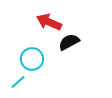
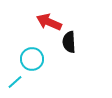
black semicircle: rotated 65 degrees counterclockwise
cyan line: moved 3 px left
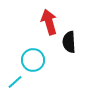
red arrow: rotated 50 degrees clockwise
cyan circle: moved 1 px right, 1 px down
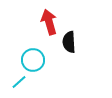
cyan line: moved 4 px right
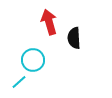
black semicircle: moved 5 px right, 4 px up
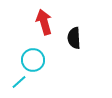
red arrow: moved 5 px left
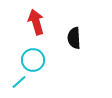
red arrow: moved 8 px left
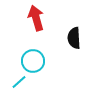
red arrow: moved 4 px up
cyan circle: moved 1 px down
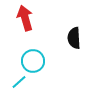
red arrow: moved 11 px left
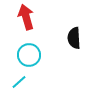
red arrow: moved 1 px right, 1 px up
cyan circle: moved 4 px left, 6 px up
